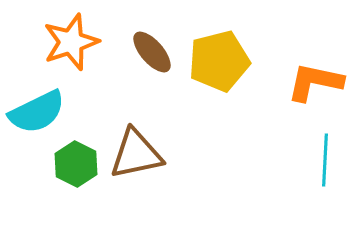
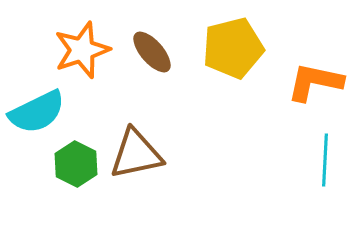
orange star: moved 11 px right, 8 px down
yellow pentagon: moved 14 px right, 13 px up
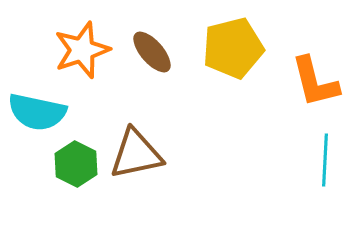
orange L-shape: rotated 116 degrees counterclockwise
cyan semicircle: rotated 38 degrees clockwise
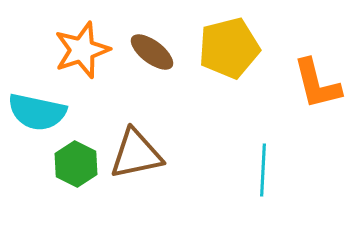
yellow pentagon: moved 4 px left
brown ellipse: rotated 12 degrees counterclockwise
orange L-shape: moved 2 px right, 2 px down
cyan line: moved 62 px left, 10 px down
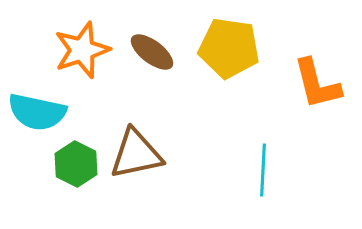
yellow pentagon: rotated 22 degrees clockwise
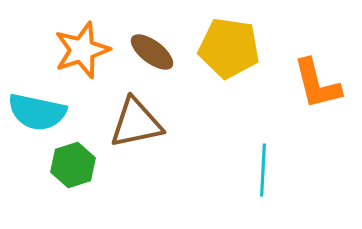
brown triangle: moved 31 px up
green hexagon: moved 3 px left, 1 px down; rotated 15 degrees clockwise
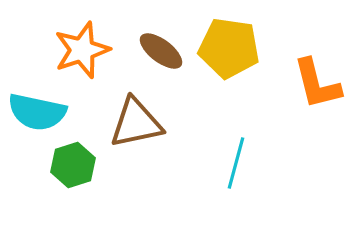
brown ellipse: moved 9 px right, 1 px up
cyan line: moved 27 px left, 7 px up; rotated 12 degrees clockwise
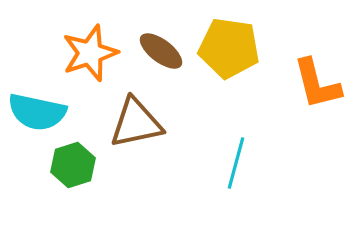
orange star: moved 8 px right, 3 px down
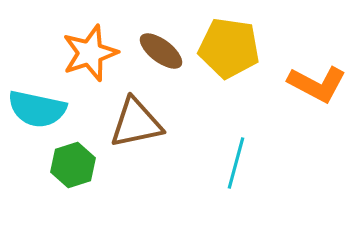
orange L-shape: rotated 48 degrees counterclockwise
cyan semicircle: moved 3 px up
